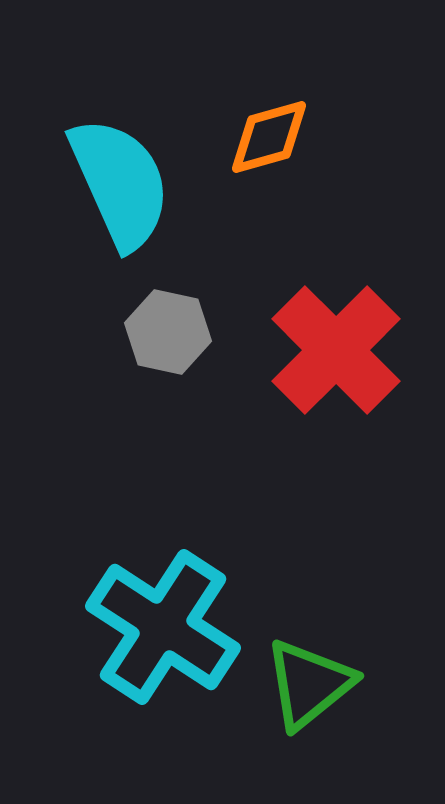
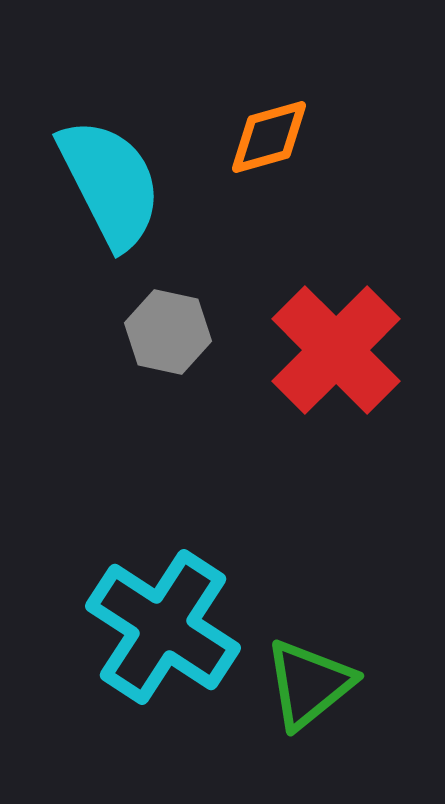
cyan semicircle: moved 10 px left; rotated 3 degrees counterclockwise
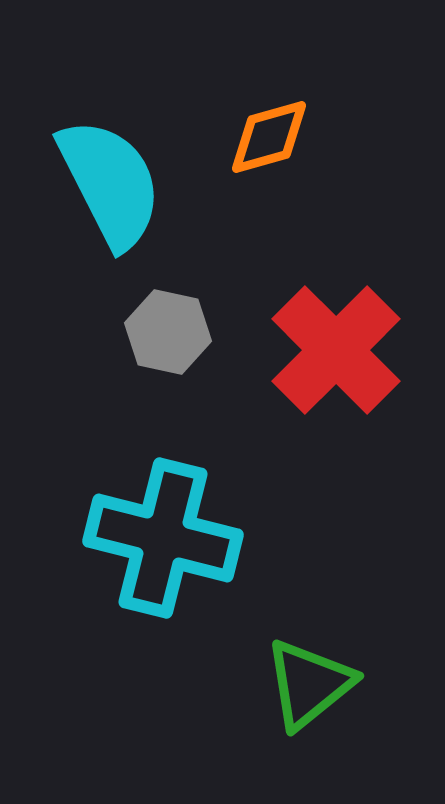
cyan cross: moved 89 px up; rotated 19 degrees counterclockwise
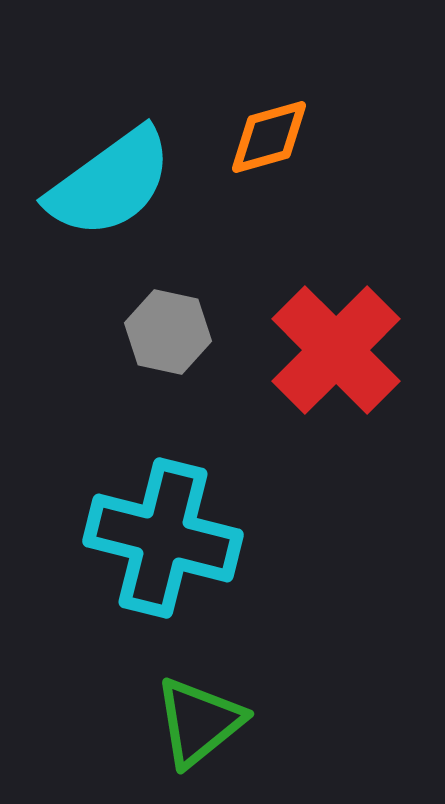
cyan semicircle: rotated 81 degrees clockwise
green triangle: moved 110 px left, 38 px down
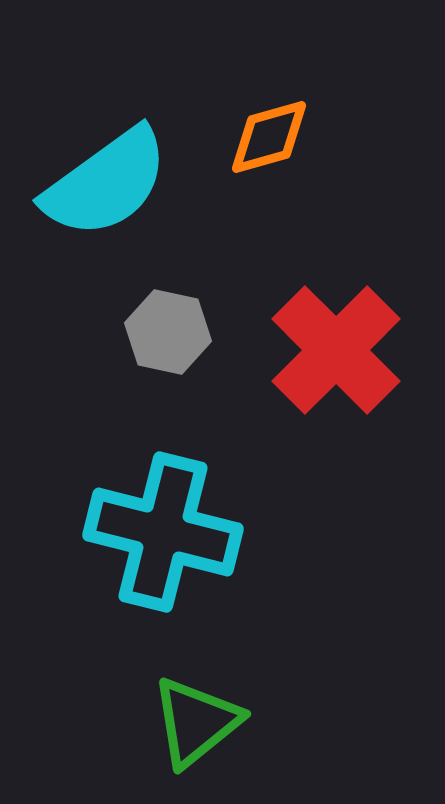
cyan semicircle: moved 4 px left
cyan cross: moved 6 px up
green triangle: moved 3 px left
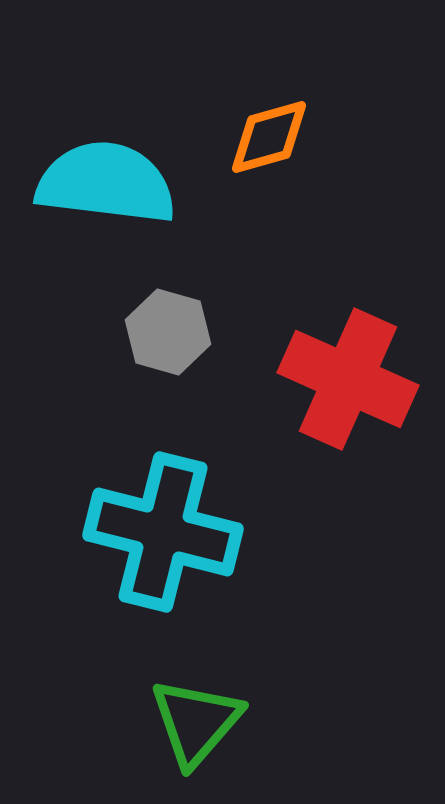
cyan semicircle: rotated 137 degrees counterclockwise
gray hexagon: rotated 4 degrees clockwise
red cross: moved 12 px right, 29 px down; rotated 21 degrees counterclockwise
green triangle: rotated 10 degrees counterclockwise
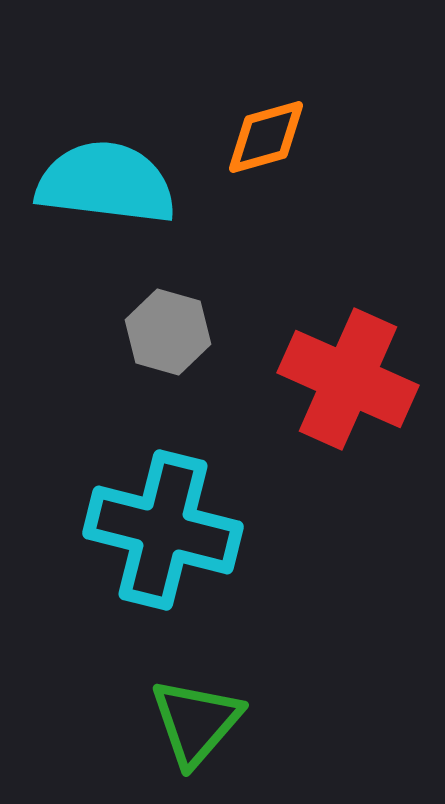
orange diamond: moved 3 px left
cyan cross: moved 2 px up
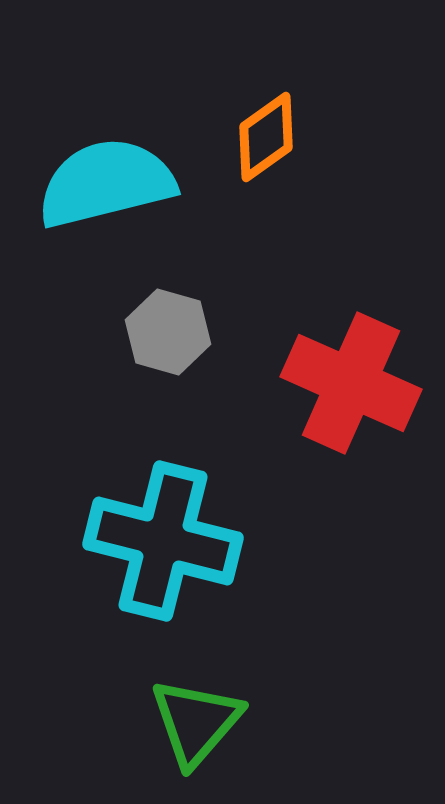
orange diamond: rotated 20 degrees counterclockwise
cyan semicircle: rotated 21 degrees counterclockwise
red cross: moved 3 px right, 4 px down
cyan cross: moved 11 px down
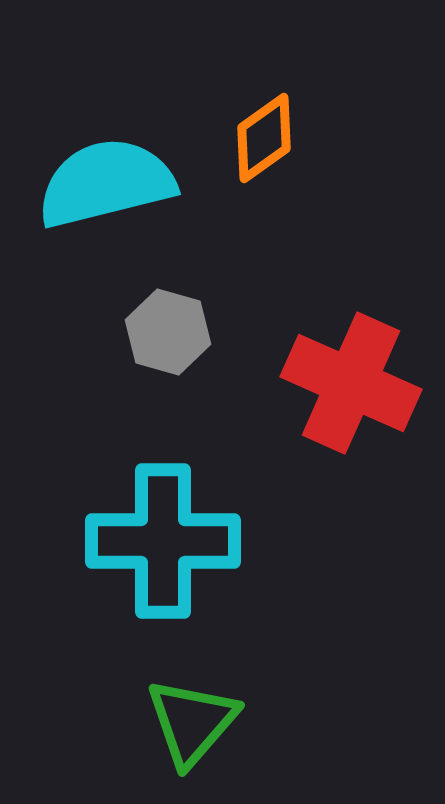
orange diamond: moved 2 px left, 1 px down
cyan cross: rotated 14 degrees counterclockwise
green triangle: moved 4 px left
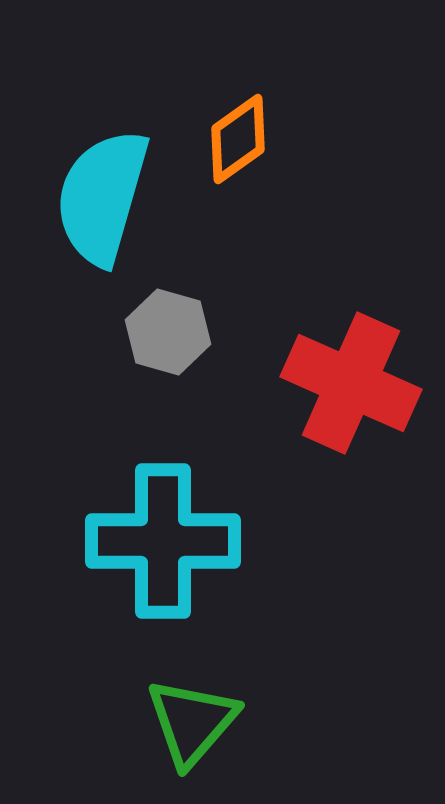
orange diamond: moved 26 px left, 1 px down
cyan semicircle: moved 4 px left, 14 px down; rotated 60 degrees counterclockwise
